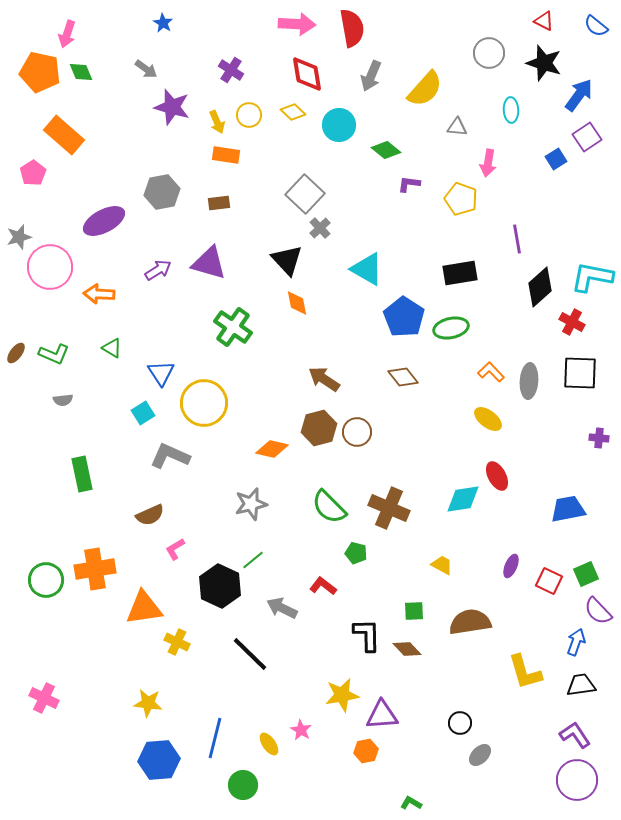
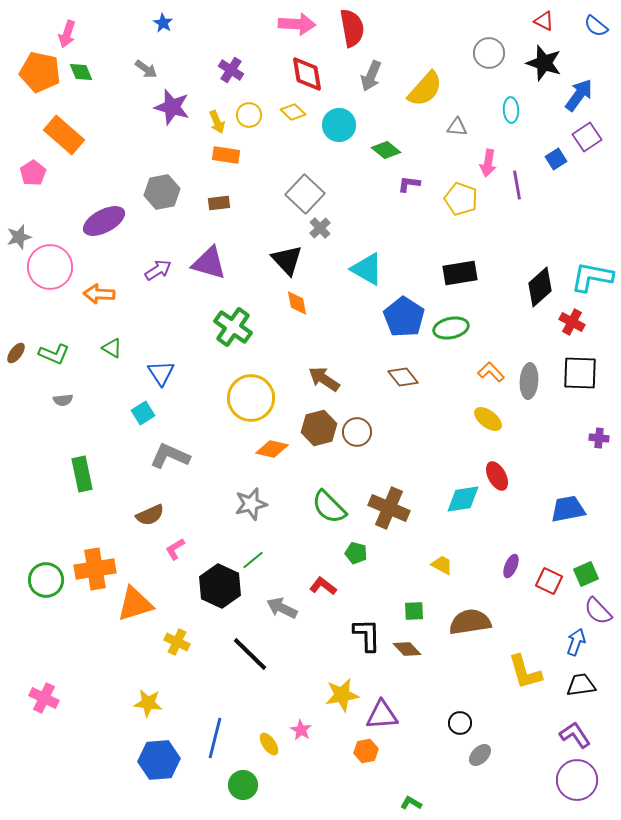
purple line at (517, 239): moved 54 px up
yellow circle at (204, 403): moved 47 px right, 5 px up
orange triangle at (144, 608): moved 9 px left, 4 px up; rotated 9 degrees counterclockwise
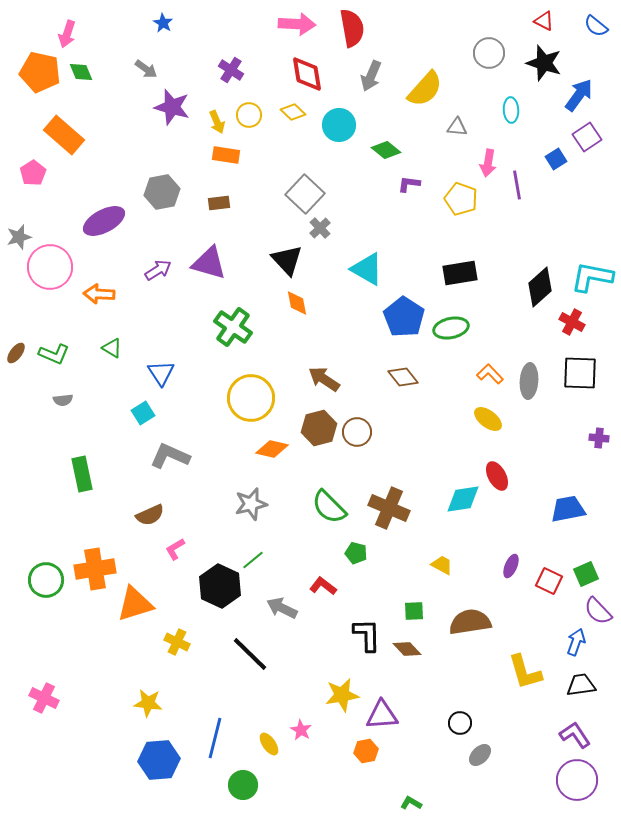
orange L-shape at (491, 372): moved 1 px left, 2 px down
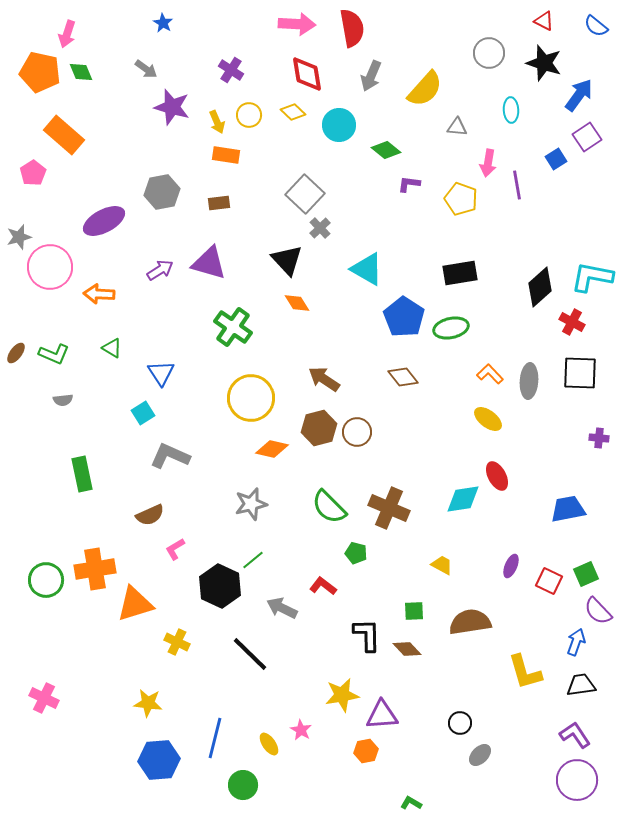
purple arrow at (158, 270): moved 2 px right
orange diamond at (297, 303): rotated 20 degrees counterclockwise
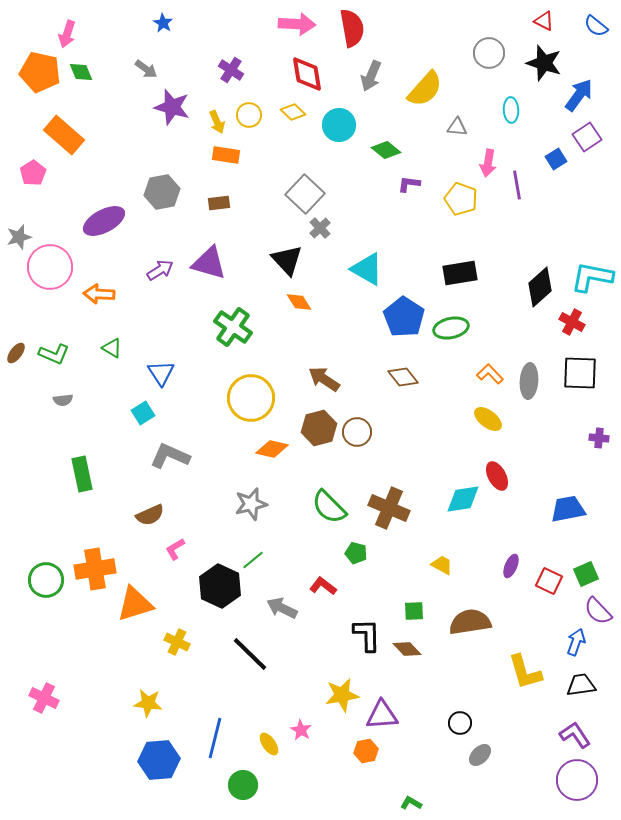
orange diamond at (297, 303): moved 2 px right, 1 px up
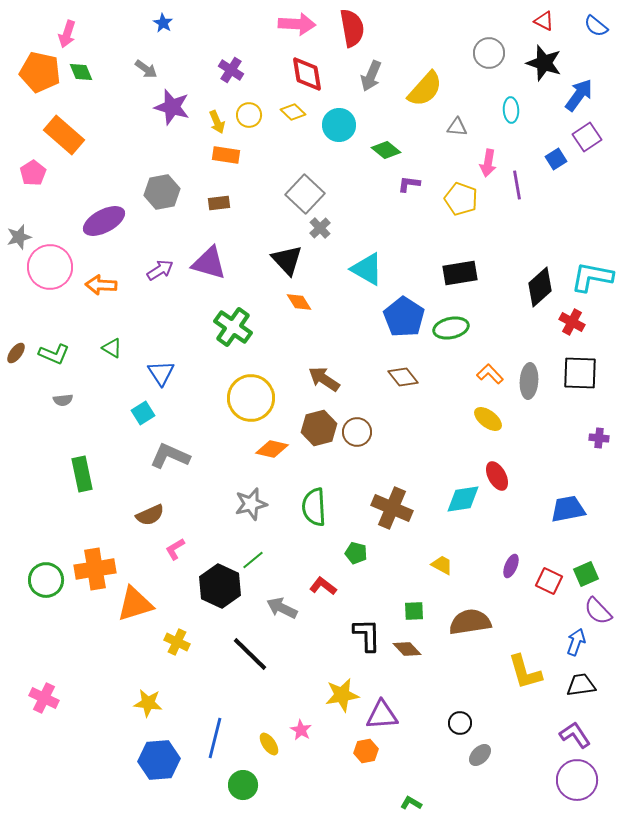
orange arrow at (99, 294): moved 2 px right, 9 px up
green semicircle at (329, 507): moved 15 px left; rotated 42 degrees clockwise
brown cross at (389, 508): moved 3 px right
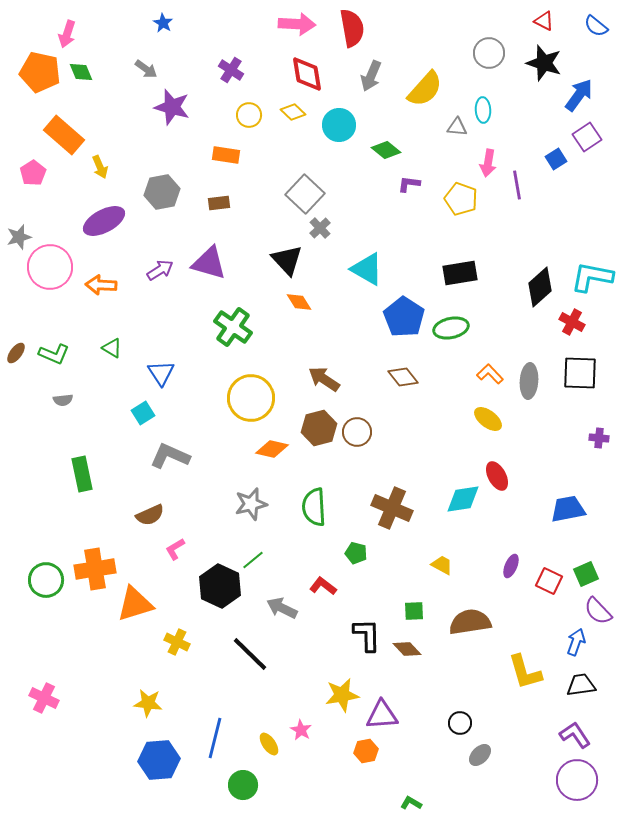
cyan ellipse at (511, 110): moved 28 px left
yellow arrow at (217, 122): moved 117 px left, 45 px down
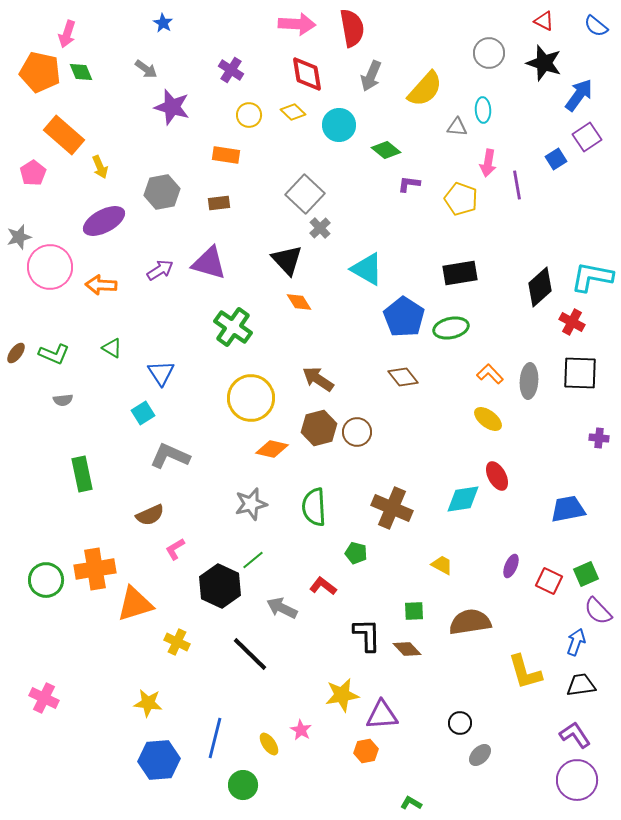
brown arrow at (324, 379): moved 6 px left
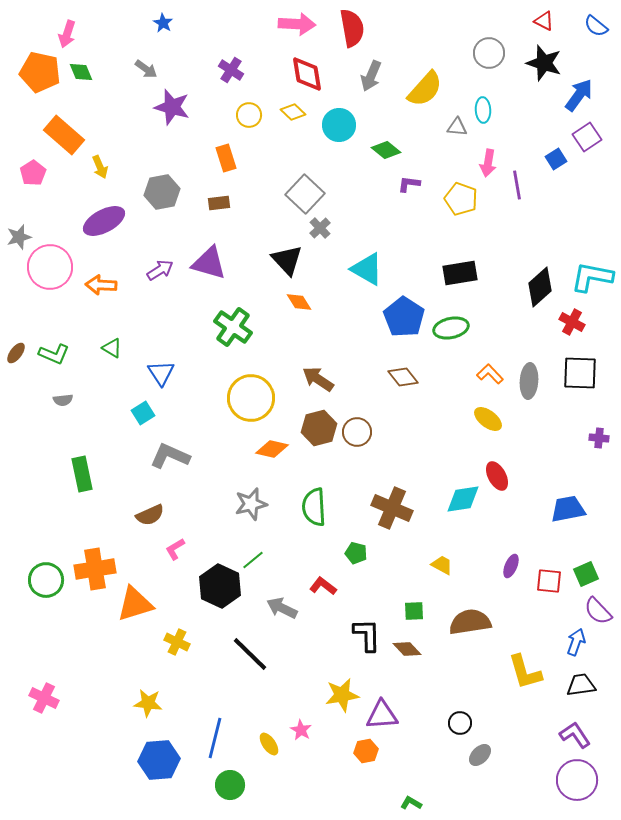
orange rectangle at (226, 155): moved 3 px down; rotated 64 degrees clockwise
red square at (549, 581): rotated 20 degrees counterclockwise
green circle at (243, 785): moved 13 px left
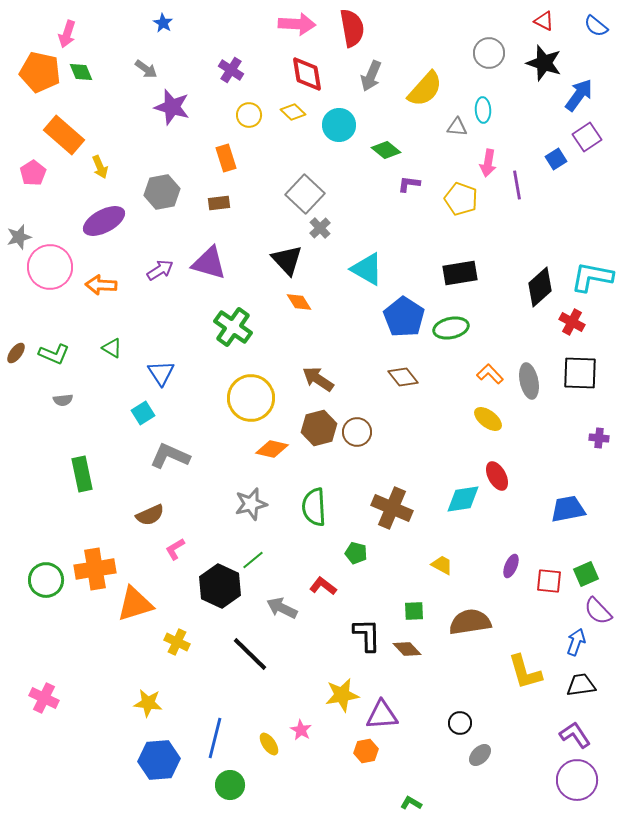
gray ellipse at (529, 381): rotated 16 degrees counterclockwise
